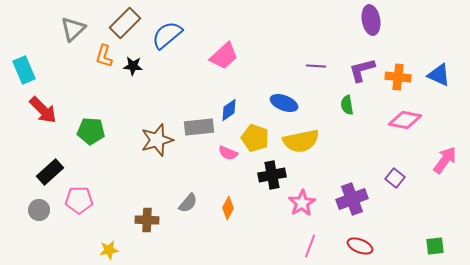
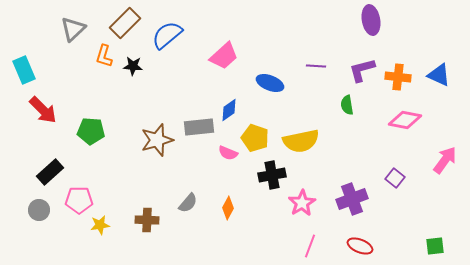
blue ellipse: moved 14 px left, 20 px up
yellow star: moved 9 px left, 25 px up
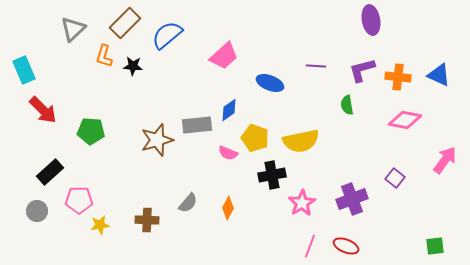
gray rectangle: moved 2 px left, 2 px up
gray circle: moved 2 px left, 1 px down
red ellipse: moved 14 px left
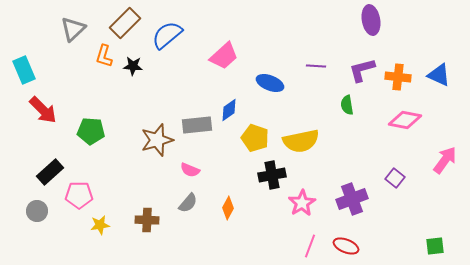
pink semicircle: moved 38 px left, 17 px down
pink pentagon: moved 5 px up
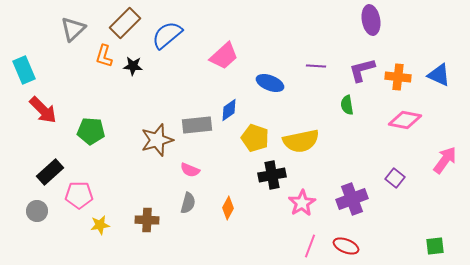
gray semicircle: rotated 25 degrees counterclockwise
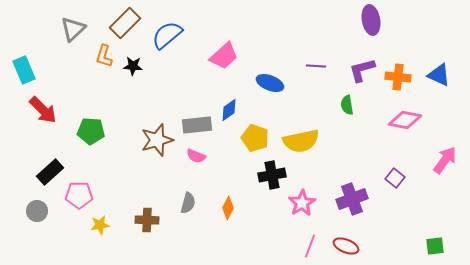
pink semicircle: moved 6 px right, 14 px up
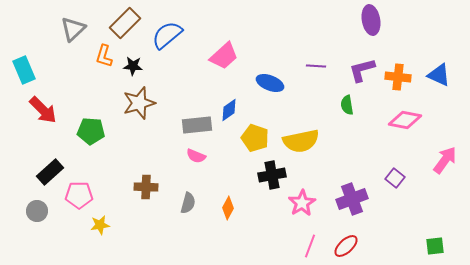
brown star: moved 18 px left, 37 px up
brown cross: moved 1 px left, 33 px up
red ellipse: rotated 65 degrees counterclockwise
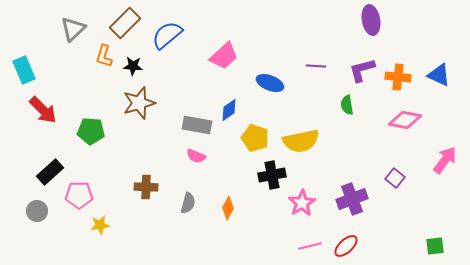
gray rectangle: rotated 16 degrees clockwise
pink line: rotated 55 degrees clockwise
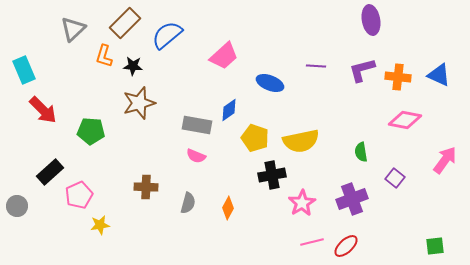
green semicircle: moved 14 px right, 47 px down
pink pentagon: rotated 24 degrees counterclockwise
gray circle: moved 20 px left, 5 px up
pink line: moved 2 px right, 4 px up
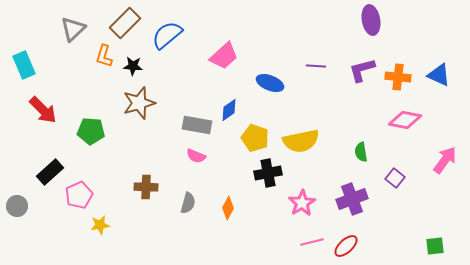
cyan rectangle: moved 5 px up
black cross: moved 4 px left, 2 px up
